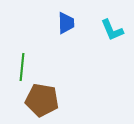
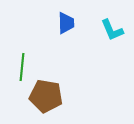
brown pentagon: moved 4 px right, 4 px up
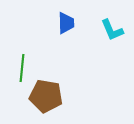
green line: moved 1 px down
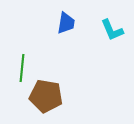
blue trapezoid: rotated 10 degrees clockwise
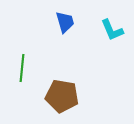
blue trapezoid: moved 1 px left, 1 px up; rotated 25 degrees counterclockwise
brown pentagon: moved 16 px right
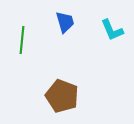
green line: moved 28 px up
brown pentagon: rotated 12 degrees clockwise
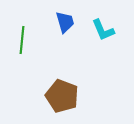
cyan L-shape: moved 9 px left
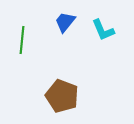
blue trapezoid: rotated 125 degrees counterclockwise
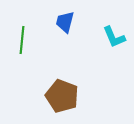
blue trapezoid: rotated 25 degrees counterclockwise
cyan L-shape: moved 11 px right, 7 px down
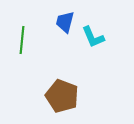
cyan L-shape: moved 21 px left
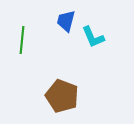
blue trapezoid: moved 1 px right, 1 px up
